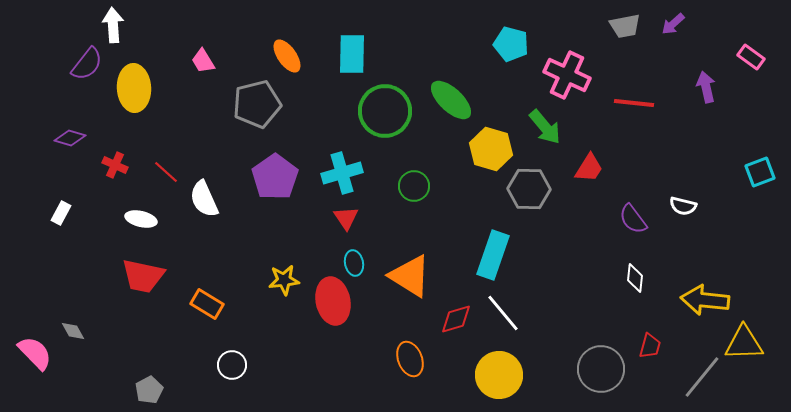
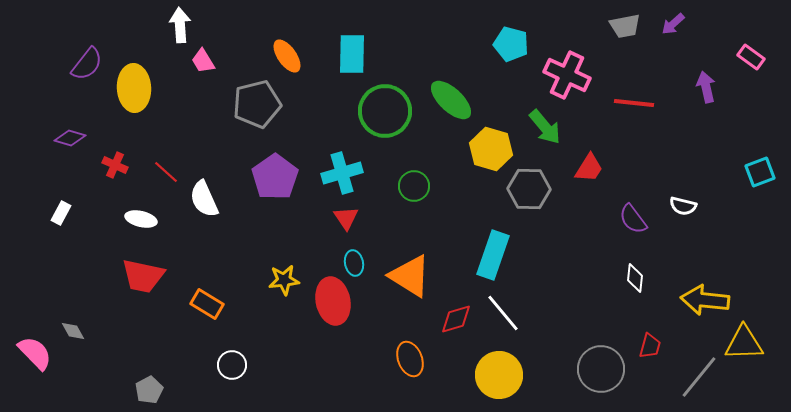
white arrow at (113, 25): moved 67 px right
gray line at (702, 377): moved 3 px left
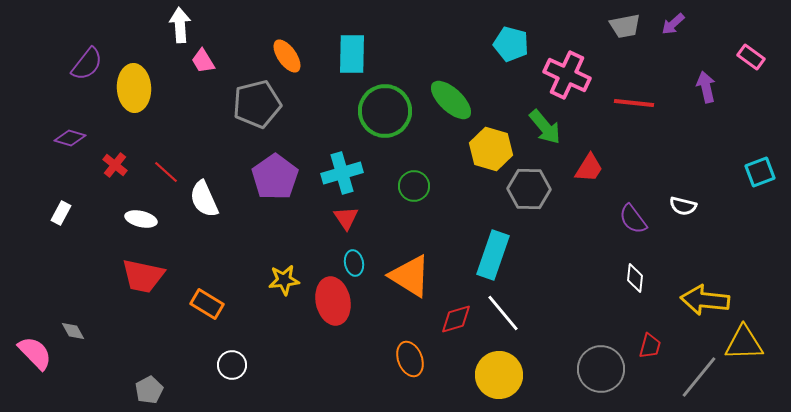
red cross at (115, 165): rotated 15 degrees clockwise
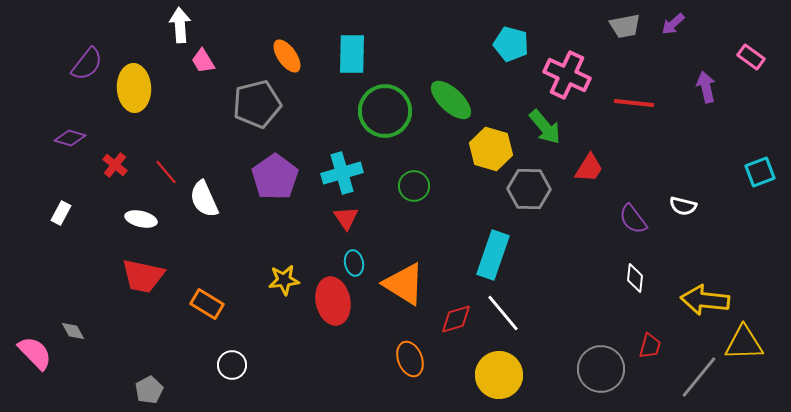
red line at (166, 172): rotated 8 degrees clockwise
orange triangle at (410, 276): moved 6 px left, 8 px down
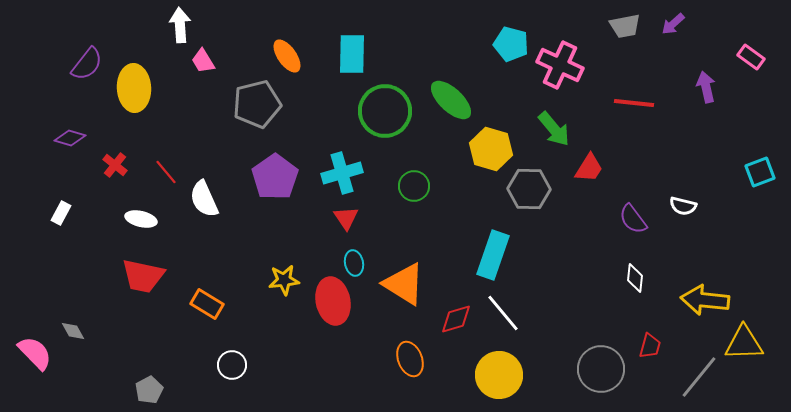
pink cross at (567, 75): moved 7 px left, 10 px up
green arrow at (545, 127): moved 9 px right, 2 px down
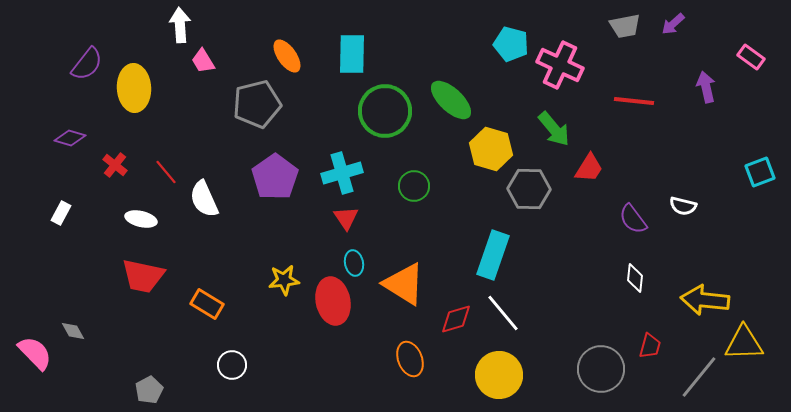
red line at (634, 103): moved 2 px up
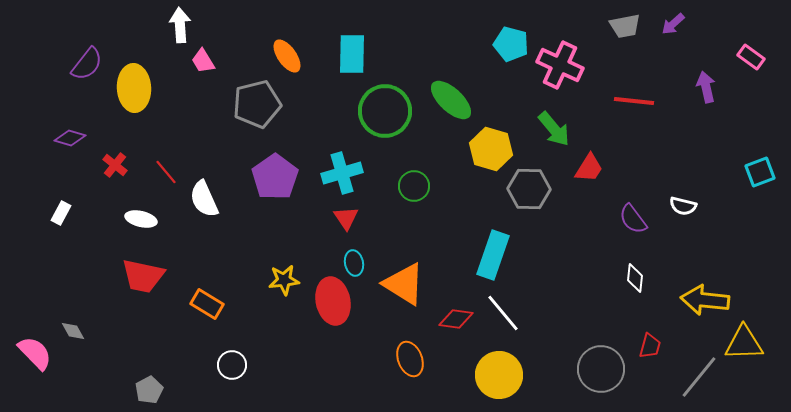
red diamond at (456, 319): rotated 24 degrees clockwise
